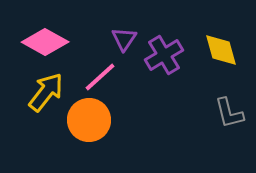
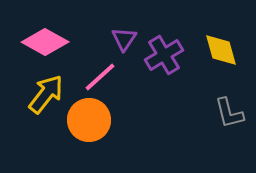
yellow arrow: moved 2 px down
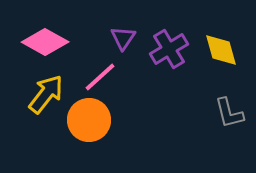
purple triangle: moved 1 px left, 1 px up
purple cross: moved 5 px right, 6 px up
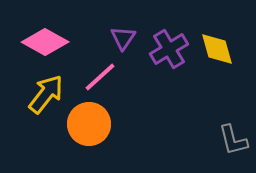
yellow diamond: moved 4 px left, 1 px up
gray L-shape: moved 4 px right, 27 px down
orange circle: moved 4 px down
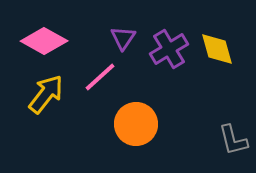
pink diamond: moved 1 px left, 1 px up
orange circle: moved 47 px right
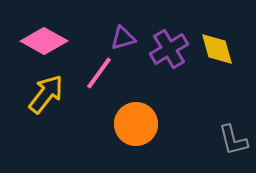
purple triangle: rotated 40 degrees clockwise
pink line: moved 1 px left, 4 px up; rotated 12 degrees counterclockwise
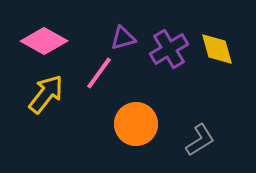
gray L-shape: moved 33 px left; rotated 108 degrees counterclockwise
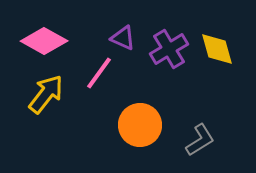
purple triangle: rotated 40 degrees clockwise
orange circle: moved 4 px right, 1 px down
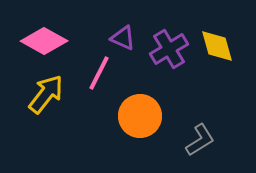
yellow diamond: moved 3 px up
pink line: rotated 9 degrees counterclockwise
orange circle: moved 9 px up
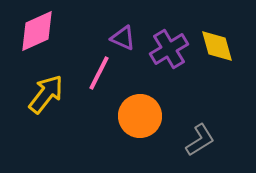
pink diamond: moved 7 px left, 10 px up; rotated 54 degrees counterclockwise
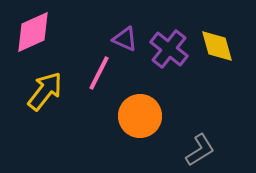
pink diamond: moved 4 px left, 1 px down
purple triangle: moved 2 px right, 1 px down
purple cross: rotated 21 degrees counterclockwise
yellow arrow: moved 1 px left, 3 px up
gray L-shape: moved 10 px down
